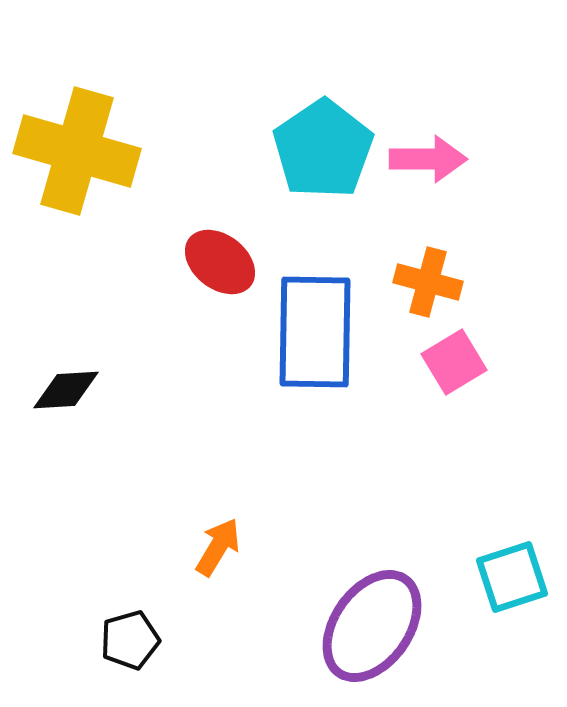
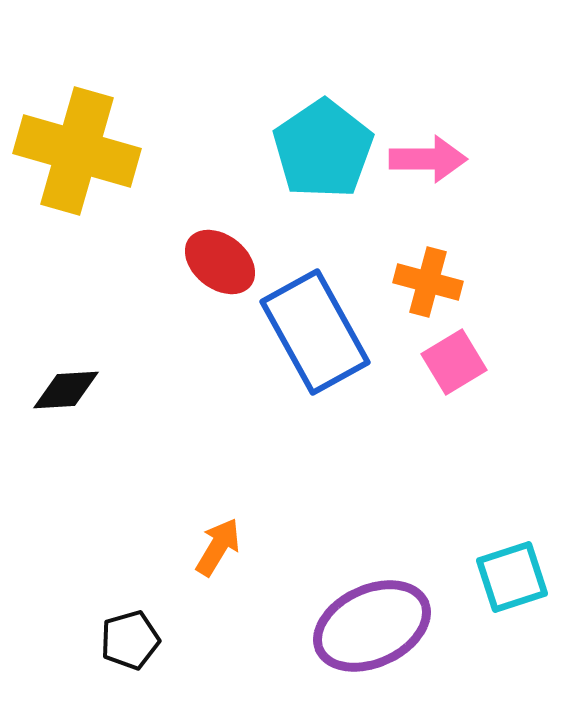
blue rectangle: rotated 30 degrees counterclockwise
purple ellipse: rotated 30 degrees clockwise
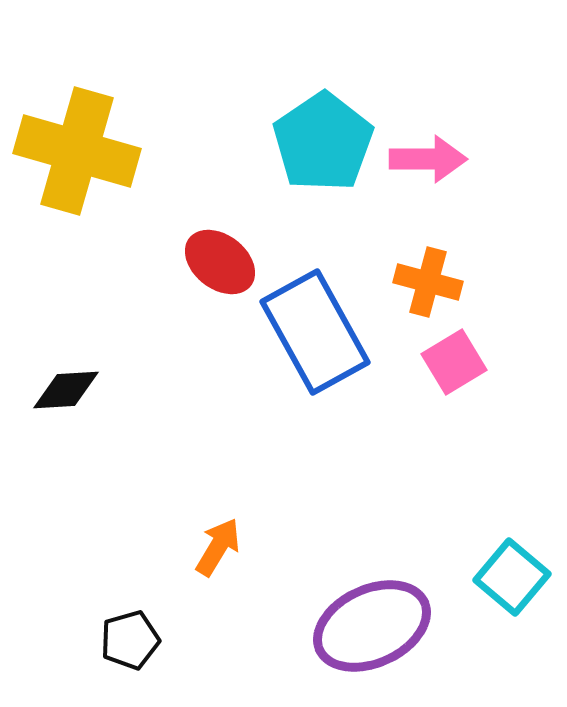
cyan pentagon: moved 7 px up
cyan square: rotated 32 degrees counterclockwise
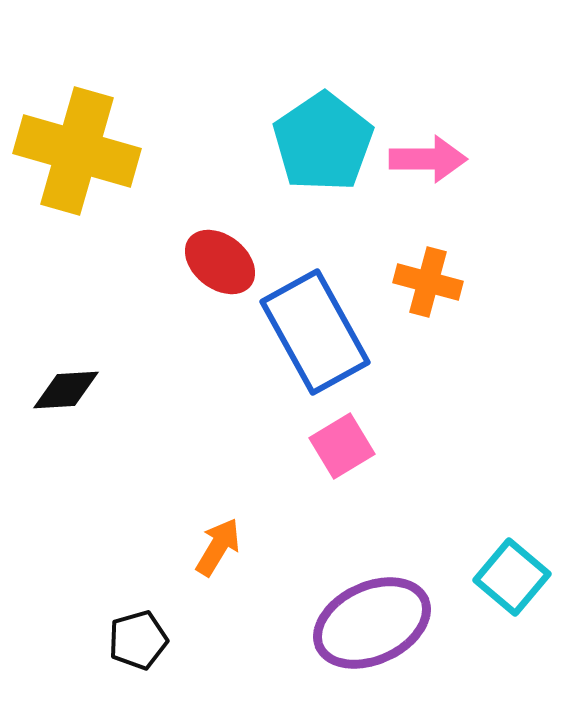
pink square: moved 112 px left, 84 px down
purple ellipse: moved 3 px up
black pentagon: moved 8 px right
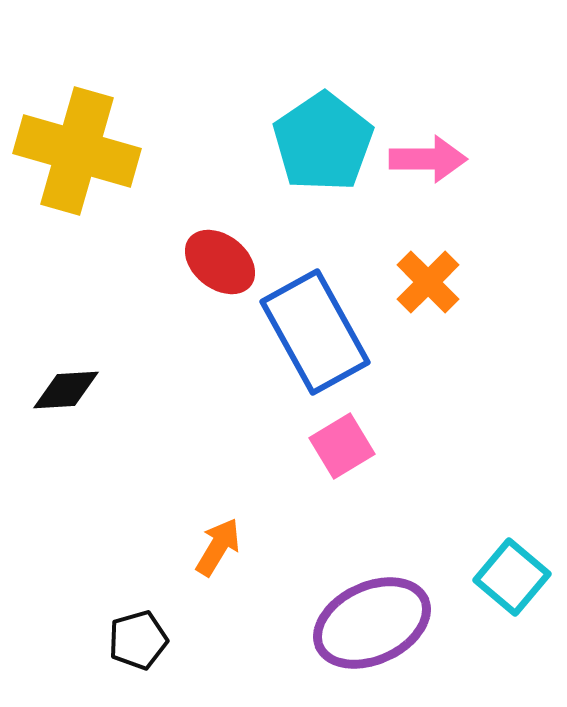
orange cross: rotated 30 degrees clockwise
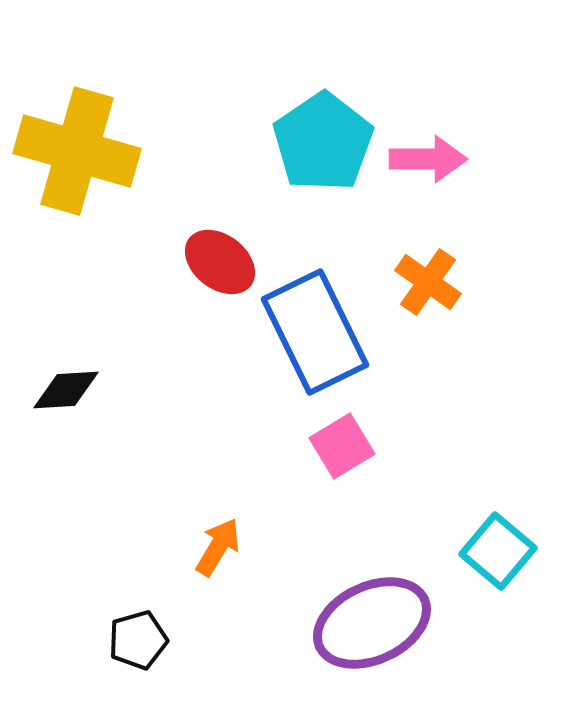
orange cross: rotated 10 degrees counterclockwise
blue rectangle: rotated 3 degrees clockwise
cyan square: moved 14 px left, 26 px up
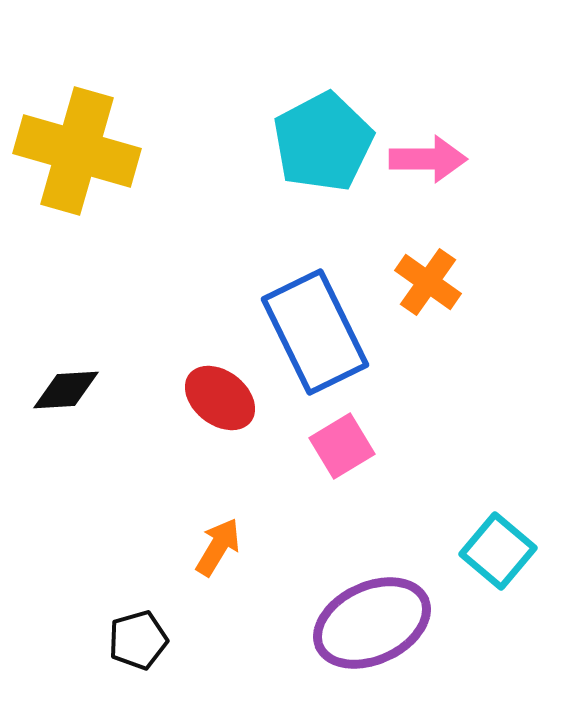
cyan pentagon: rotated 6 degrees clockwise
red ellipse: moved 136 px down
